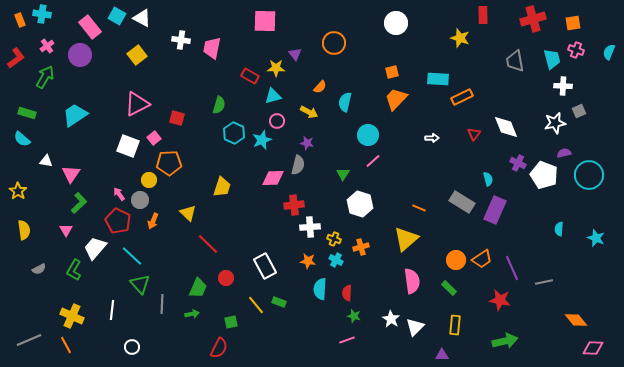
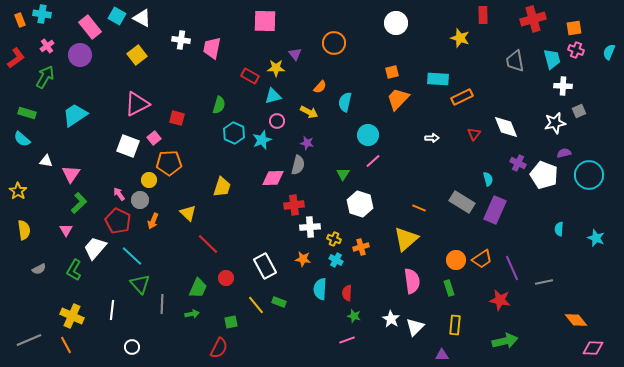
orange square at (573, 23): moved 1 px right, 5 px down
orange trapezoid at (396, 99): moved 2 px right
orange star at (308, 261): moved 5 px left, 2 px up
green rectangle at (449, 288): rotated 28 degrees clockwise
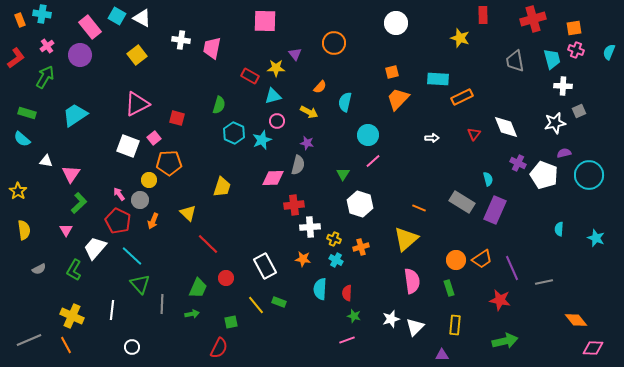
white star at (391, 319): rotated 24 degrees clockwise
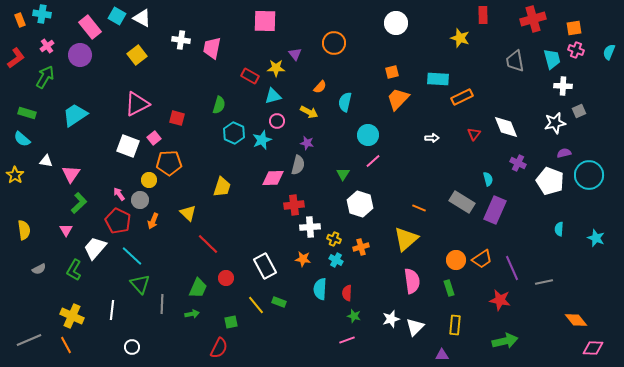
white pentagon at (544, 175): moved 6 px right, 6 px down
yellow star at (18, 191): moved 3 px left, 16 px up
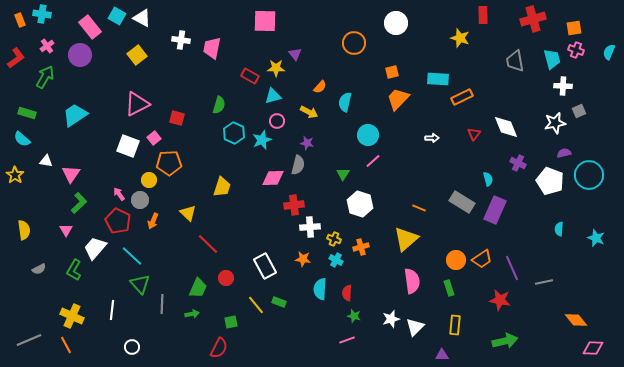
orange circle at (334, 43): moved 20 px right
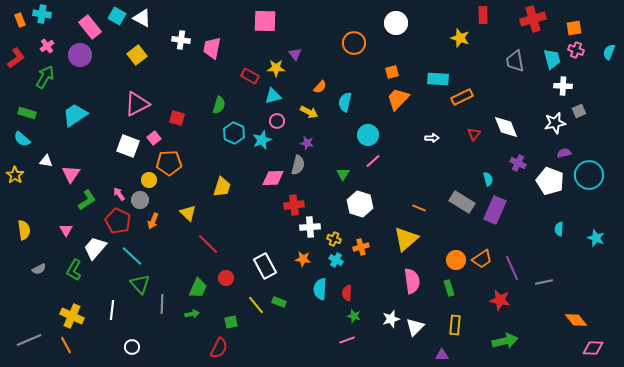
green L-shape at (79, 203): moved 8 px right, 3 px up; rotated 10 degrees clockwise
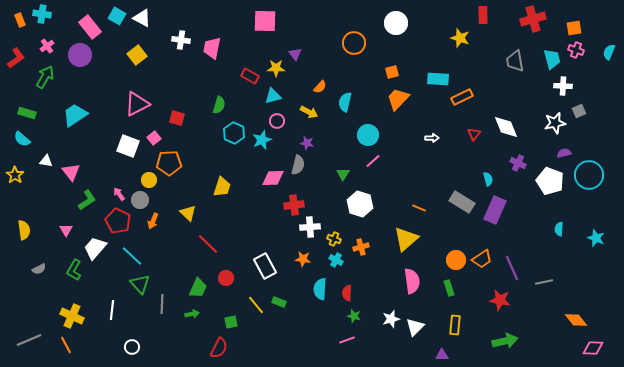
pink triangle at (71, 174): moved 2 px up; rotated 12 degrees counterclockwise
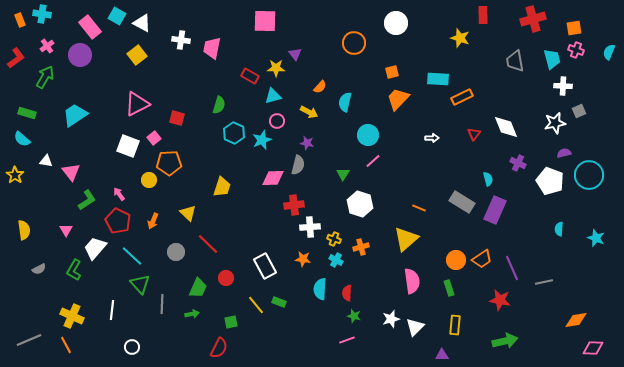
white triangle at (142, 18): moved 5 px down
gray circle at (140, 200): moved 36 px right, 52 px down
orange diamond at (576, 320): rotated 60 degrees counterclockwise
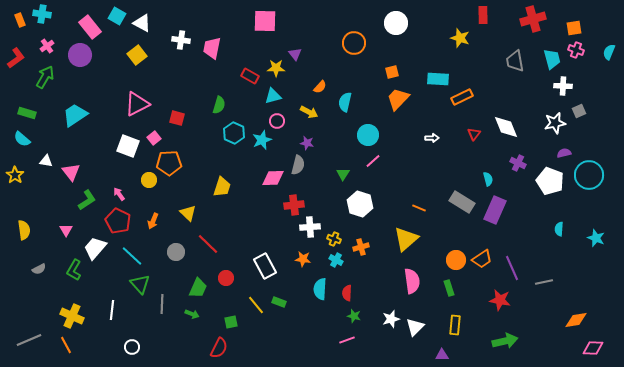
green arrow at (192, 314): rotated 32 degrees clockwise
